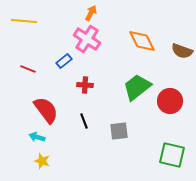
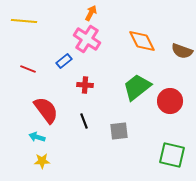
yellow star: rotated 21 degrees counterclockwise
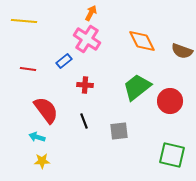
red line: rotated 14 degrees counterclockwise
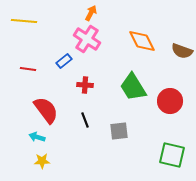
green trapezoid: moved 4 px left; rotated 84 degrees counterclockwise
black line: moved 1 px right, 1 px up
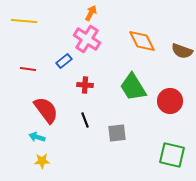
gray square: moved 2 px left, 2 px down
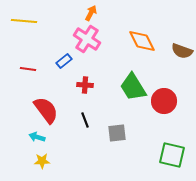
red circle: moved 6 px left
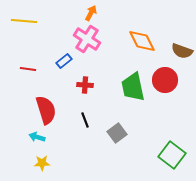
green trapezoid: rotated 20 degrees clockwise
red circle: moved 1 px right, 21 px up
red semicircle: rotated 20 degrees clockwise
gray square: rotated 30 degrees counterclockwise
green square: rotated 24 degrees clockwise
yellow star: moved 2 px down
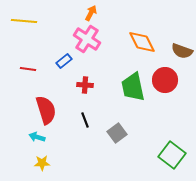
orange diamond: moved 1 px down
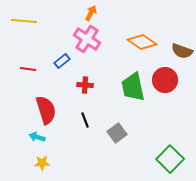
orange diamond: rotated 28 degrees counterclockwise
blue rectangle: moved 2 px left
green square: moved 2 px left, 4 px down; rotated 8 degrees clockwise
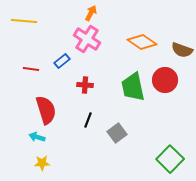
brown semicircle: moved 1 px up
red line: moved 3 px right
black line: moved 3 px right; rotated 42 degrees clockwise
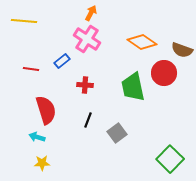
red circle: moved 1 px left, 7 px up
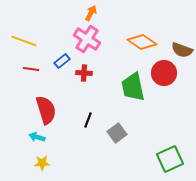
yellow line: moved 20 px down; rotated 15 degrees clockwise
red cross: moved 1 px left, 12 px up
green square: rotated 20 degrees clockwise
